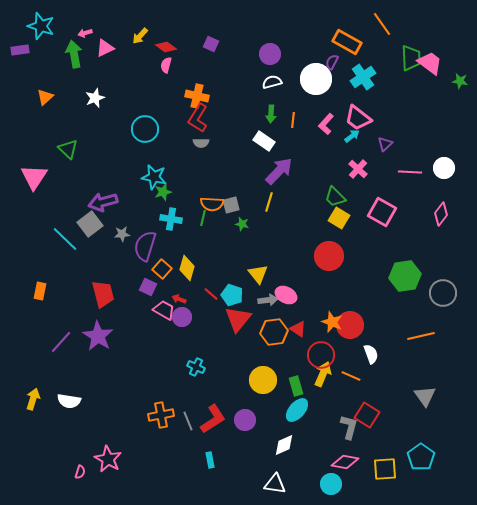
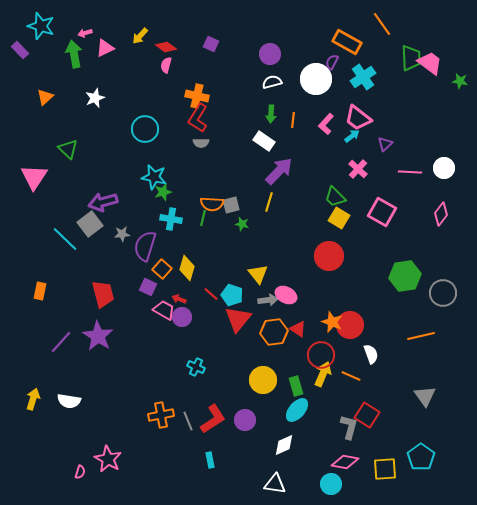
purple rectangle at (20, 50): rotated 54 degrees clockwise
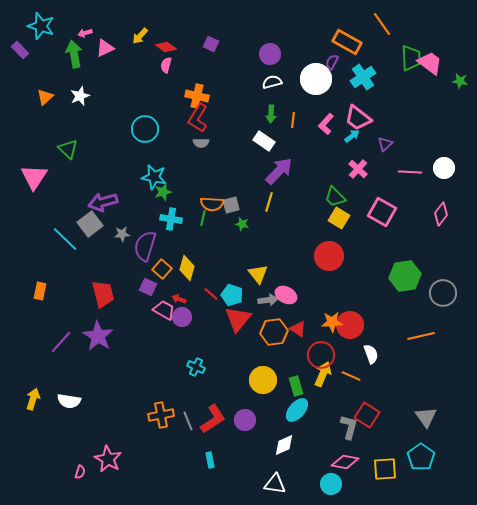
white star at (95, 98): moved 15 px left, 2 px up
orange star at (332, 322): rotated 25 degrees counterclockwise
gray triangle at (425, 396): moved 1 px right, 21 px down
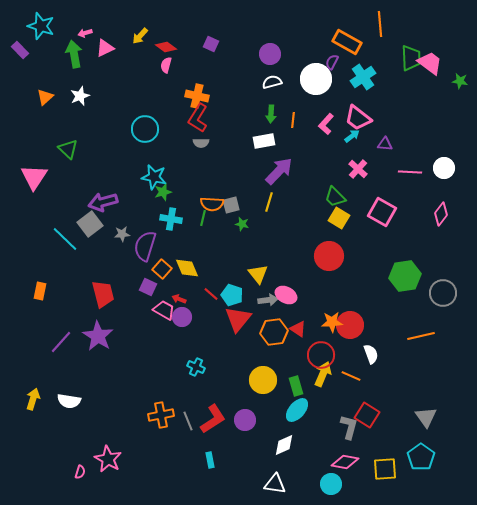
orange line at (382, 24): moved 2 px left; rotated 30 degrees clockwise
white rectangle at (264, 141): rotated 45 degrees counterclockwise
purple triangle at (385, 144): rotated 49 degrees clockwise
yellow diamond at (187, 268): rotated 40 degrees counterclockwise
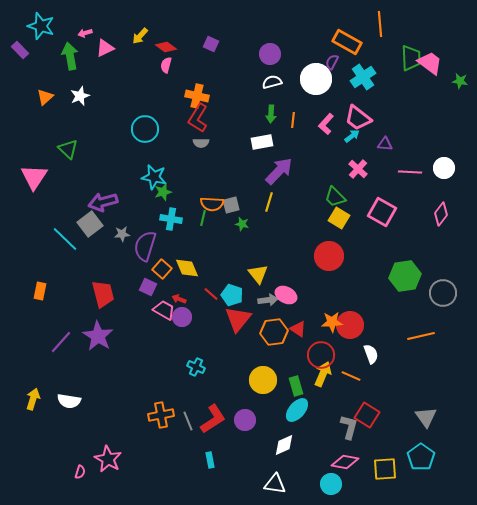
green arrow at (74, 54): moved 4 px left, 2 px down
white rectangle at (264, 141): moved 2 px left, 1 px down
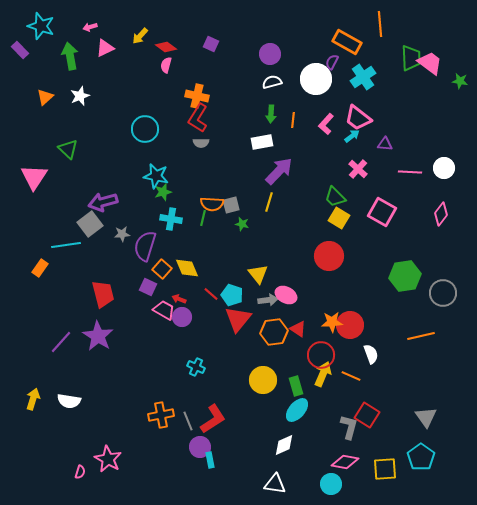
pink arrow at (85, 33): moved 5 px right, 6 px up
cyan star at (154, 177): moved 2 px right, 1 px up
cyan line at (65, 239): moved 1 px right, 6 px down; rotated 52 degrees counterclockwise
orange rectangle at (40, 291): moved 23 px up; rotated 24 degrees clockwise
purple circle at (245, 420): moved 45 px left, 27 px down
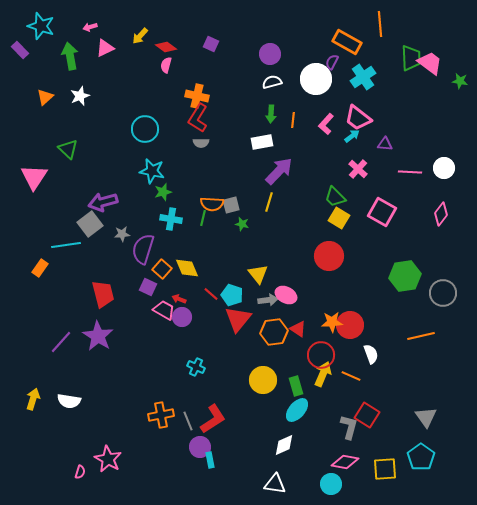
cyan star at (156, 176): moved 4 px left, 5 px up
purple semicircle at (145, 246): moved 2 px left, 3 px down
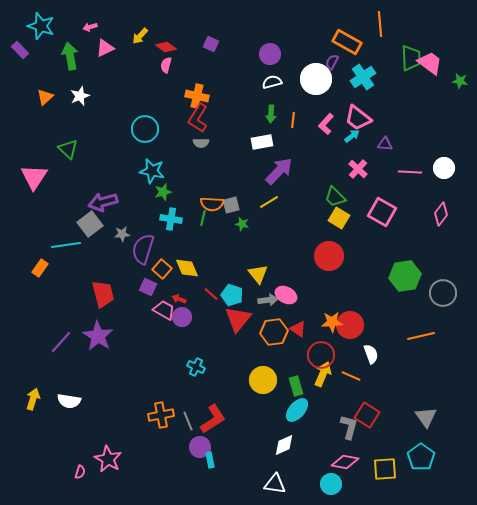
yellow line at (269, 202): rotated 42 degrees clockwise
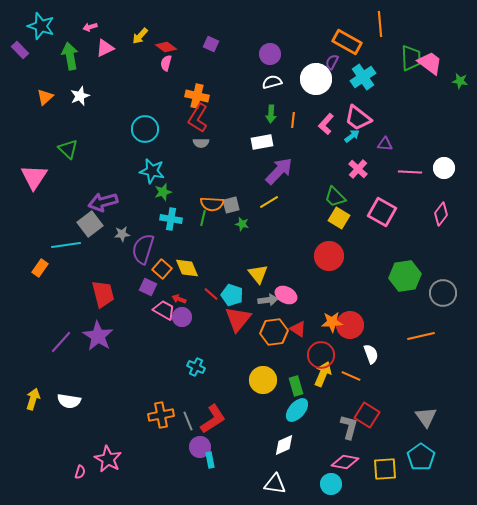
pink semicircle at (166, 65): moved 2 px up
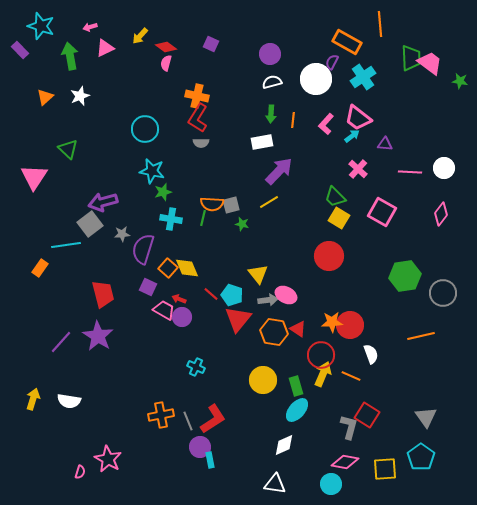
orange square at (162, 269): moved 6 px right, 1 px up
orange hexagon at (274, 332): rotated 16 degrees clockwise
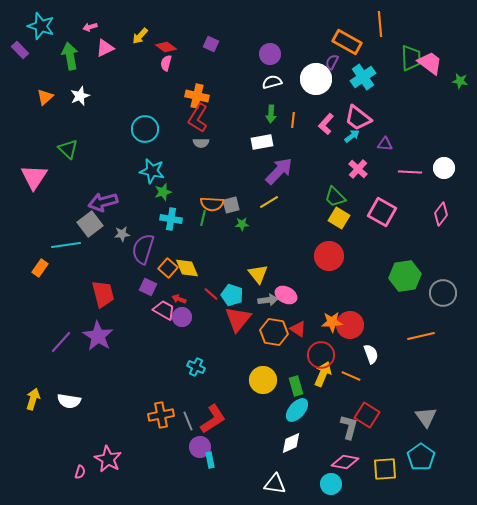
green star at (242, 224): rotated 16 degrees counterclockwise
white diamond at (284, 445): moved 7 px right, 2 px up
